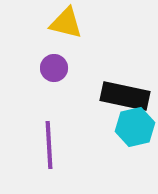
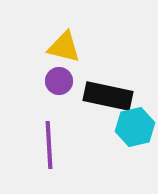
yellow triangle: moved 2 px left, 24 px down
purple circle: moved 5 px right, 13 px down
black rectangle: moved 17 px left
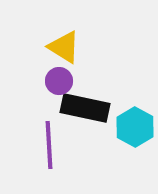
yellow triangle: rotated 18 degrees clockwise
black rectangle: moved 23 px left, 12 px down
cyan hexagon: rotated 18 degrees counterclockwise
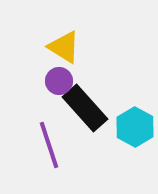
black rectangle: rotated 36 degrees clockwise
purple line: rotated 15 degrees counterclockwise
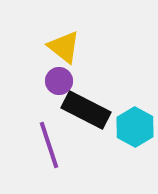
yellow triangle: rotated 6 degrees clockwise
black rectangle: moved 1 px right, 2 px down; rotated 21 degrees counterclockwise
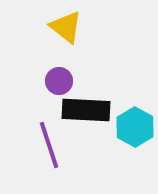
yellow triangle: moved 2 px right, 20 px up
black rectangle: rotated 24 degrees counterclockwise
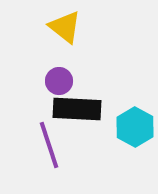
yellow triangle: moved 1 px left
black rectangle: moved 9 px left, 1 px up
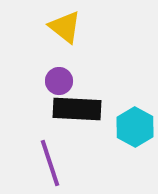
purple line: moved 1 px right, 18 px down
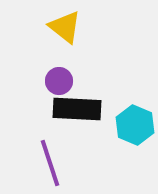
cyan hexagon: moved 2 px up; rotated 6 degrees counterclockwise
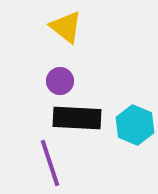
yellow triangle: moved 1 px right
purple circle: moved 1 px right
black rectangle: moved 9 px down
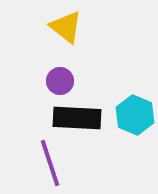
cyan hexagon: moved 10 px up
